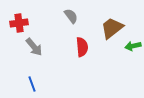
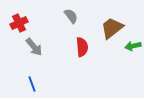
red cross: rotated 18 degrees counterclockwise
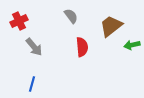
red cross: moved 2 px up
brown trapezoid: moved 1 px left, 2 px up
green arrow: moved 1 px left, 1 px up
blue line: rotated 35 degrees clockwise
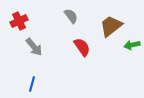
red semicircle: rotated 30 degrees counterclockwise
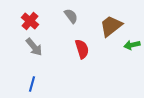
red cross: moved 11 px right; rotated 24 degrees counterclockwise
red semicircle: moved 2 px down; rotated 18 degrees clockwise
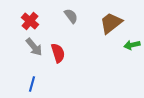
brown trapezoid: moved 3 px up
red semicircle: moved 24 px left, 4 px down
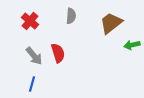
gray semicircle: rotated 42 degrees clockwise
gray arrow: moved 9 px down
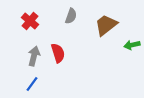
gray semicircle: rotated 14 degrees clockwise
brown trapezoid: moved 5 px left, 2 px down
gray arrow: rotated 126 degrees counterclockwise
blue line: rotated 21 degrees clockwise
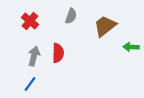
brown trapezoid: moved 1 px left, 1 px down
green arrow: moved 1 px left, 2 px down; rotated 14 degrees clockwise
red semicircle: rotated 18 degrees clockwise
blue line: moved 2 px left
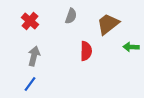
brown trapezoid: moved 3 px right, 2 px up
red semicircle: moved 28 px right, 2 px up
